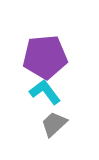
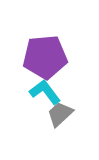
gray trapezoid: moved 6 px right, 10 px up
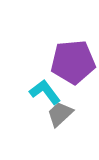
purple pentagon: moved 28 px right, 5 px down
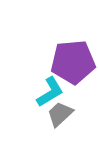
cyan L-shape: moved 5 px right; rotated 96 degrees clockwise
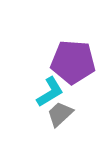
purple pentagon: rotated 9 degrees clockwise
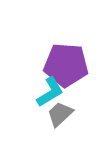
purple pentagon: moved 7 px left, 3 px down
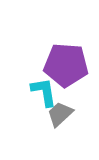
cyan L-shape: moved 6 px left; rotated 68 degrees counterclockwise
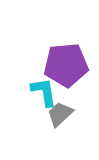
purple pentagon: rotated 9 degrees counterclockwise
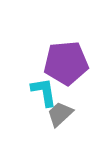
purple pentagon: moved 2 px up
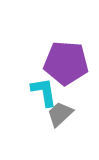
purple pentagon: rotated 9 degrees clockwise
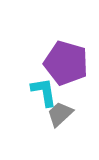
purple pentagon: rotated 12 degrees clockwise
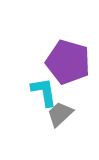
purple pentagon: moved 2 px right, 1 px up
